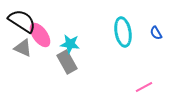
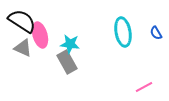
pink ellipse: rotated 20 degrees clockwise
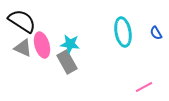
pink ellipse: moved 2 px right, 10 px down
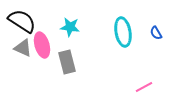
cyan star: moved 17 px up
gray rectangle: rotated 15 degrees clockwise
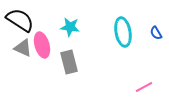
black semicircle: moved 2 px left, 1 px up
gray rectangle: moved 2 px right
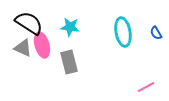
black semicircle: moved 9 px right, 3 px down
pink line: moved 2 px right
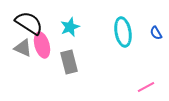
cyan star: rotated 30 degrees counterclockwise
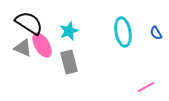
cyan star: moved 1 px left, 4 px down
pink ellipse: rotated 15 degrees counterclockwise
